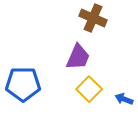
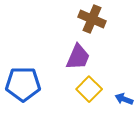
brown cross: moved 1 px left, 1 px down
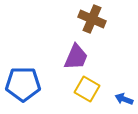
purple trapezoid: moved 2 px left
yellow square: moved 2 px left; rotated 15 degrees counterclockwise
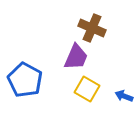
brown cross: moved 9 px down
blue pentagon: moved 2 px right, 4 px up; rotated 28 degrees clockwise
blue arrow: moved 3 px up
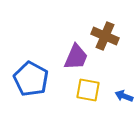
brown cross: moved 13 px right, 8 px down
blue pentagon: moved 6 px right, 1 px up
yellow square: moved 1 px right, 1 px down; rotated 20 degrees counterclockwise
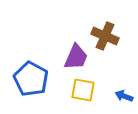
yellow square: moved 5 px left
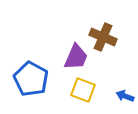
brown cross: moved 2 px left, 1 px down
yellow square: rotated 10 degrees clockwise
blue arrow: moved 1 px right
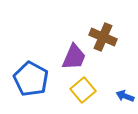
purple trapezoid: moved 2 px left
yellow square: rotated 30 degrees clockwise
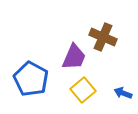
blue arrow: moved 2 px left, 3 px up
